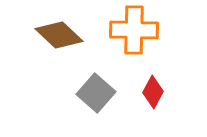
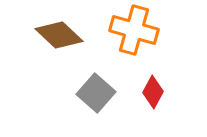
orange cross: rotated 15 degrees clockwise
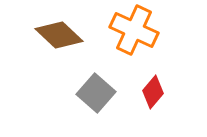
orange cross: rotated 9 degrees clockwise
red diamond: rotated 12 degrees clockwise
